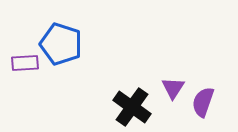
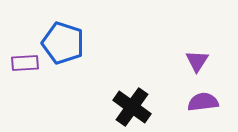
blue pentagon: moved 2 px right, 1 px up
purple triangle: moved 24 px right, 27 px up
purple semicircle: rotated 64 degrees clockwise
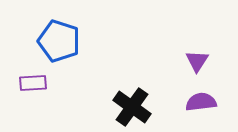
blue pentagon: moved 4 px left, 2 px up
purple rectangle: moved 8 px right, 20 px down
purple semicircle: moved 2 px left
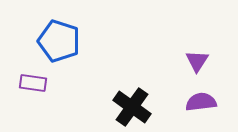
purple rectangle: rotated 12 degrees clockwise
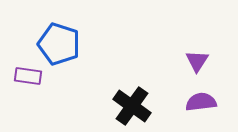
blue pentagon: moved 3 px down
purple rectangle: moved 5 px left, 7 px up
black cross: moved 1 px up
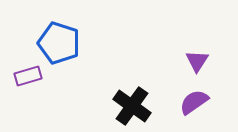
blue pentagon: moved 1 px up
purple rectangle: rotated 24 degrees counterclockwise
purple semicircle: moved 7 px left; rotated 28 degrees counterclockwise
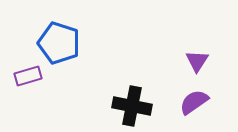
black cross: rotated 24 degrees counterclockwise
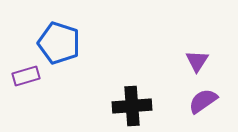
purple rectangle: moved 2 px left
purple semicircle: moved 9 px right, 1 px up
black cross: rotated 15 degrees counterclockwise
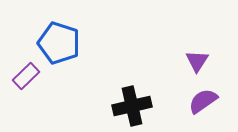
purple rectangle: rotated 28 degrees counterclockwise
black cross: rotated 9 degrees counterclockwise
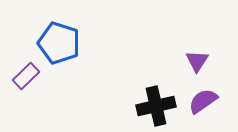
black cross: moved 24 px right
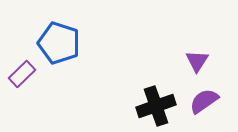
purple rectangle: moved 4 px left, 2 px up
purple semicircle: moved 1 px right
black cross: rotated 6 degrees counterclockwise
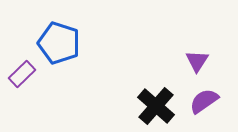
black cross: rotated 30 degrees counterclockwise
